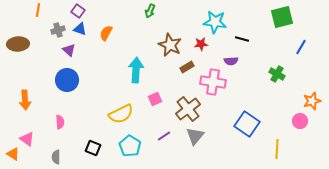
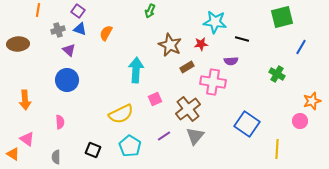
black square: moved 2 px down
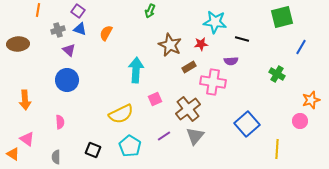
brown rectangle: moved 2 px right
orange star: moved 1 px left, 1 px up
blue square: rotated 15 degrees clockwise
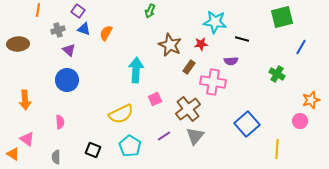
blue triangle: moved 4 px right
brown rectangle: rotated 24 degrees counterclockwise
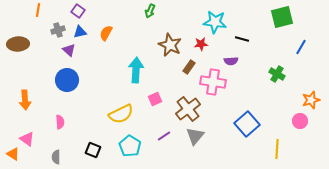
blue triangle: moved 4 px left, 3 px down; rotated 32 degrees counterclockwise
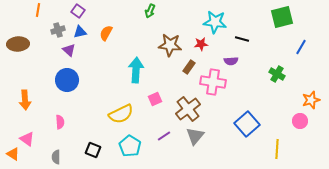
brown star: rotated 20 degrees counterclockwise
